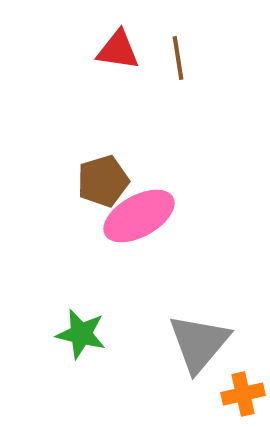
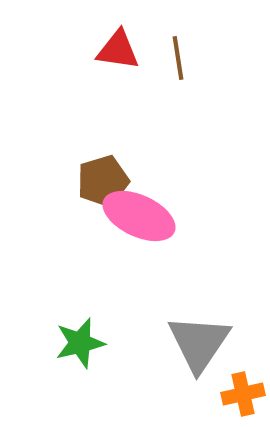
pink ellipse: rotated 54 degrees clockwise
green star: moved 1 px left, 9 px down; rotated 27 degrees counterclockwise
gray triangle: rotated 6 degrees counterclockwise
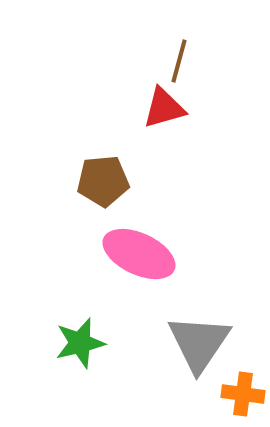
red triangle: moved 46 px right, 58 px down; rotated 24 degrees counterclockwise
brown line: moved 1 px right, 3 px down; rotated 24 degrees clockwise
brown pentagon: rotated 12 degrees clockwise
pink ellipse: moved 38 px down
orange cross: rotated 21 degrees clockwise
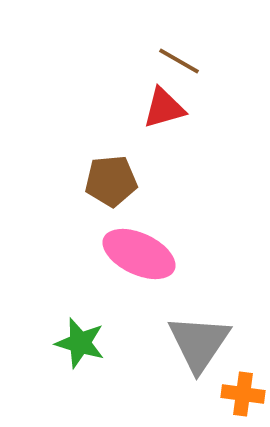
brown line: rotated 75 degrees counterclockwise
brown pentagon: moved 8 px right
green star: rotated 30 degrees clockwise
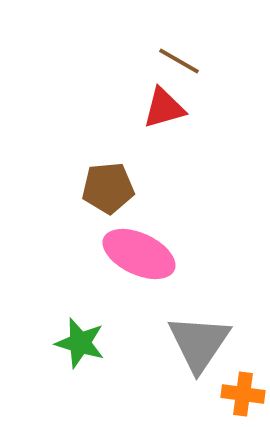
brown pentagon: moved 3 px left, 7 px down
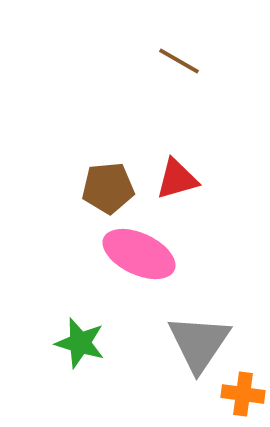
red triangle: moved 13 px right, 71 px down
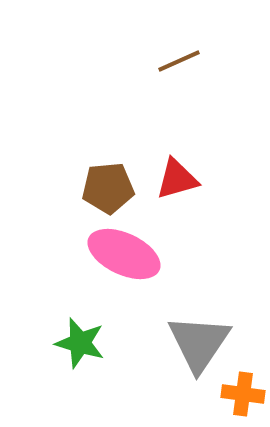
brown line: rotated 54 degrees counterclockwise
pink ellipse: moved 15 px left
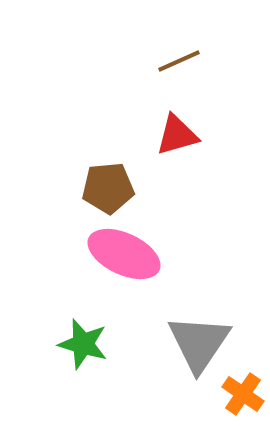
red triangle: moved 44 px up
green star: moved 3 px right, 1 px down
orange cross: rotated 27 degrees clockwise
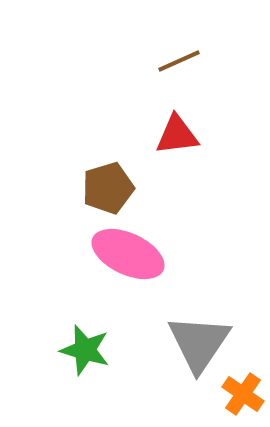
red triangle: rotated 9 degrees clockwise
brown pentagon: rotated 12 degrees counterclockwise
pink ellipse: moved 4 px right
green star: moved 2 px right, 6 px down
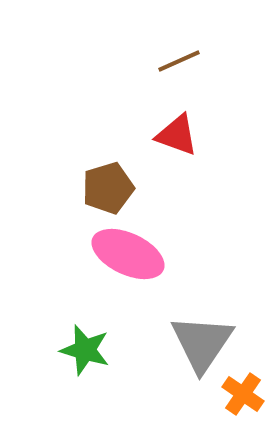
red triangle: rotated 27 degrees clockwise
gray triangle: moved 3 px right
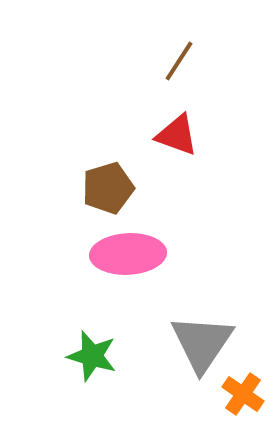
brown line: rotated 33 degrees counterclockwise
pink ellipse: rotated 28 degrees counterclockwise
green star: moved 7 px right, 6 px down
